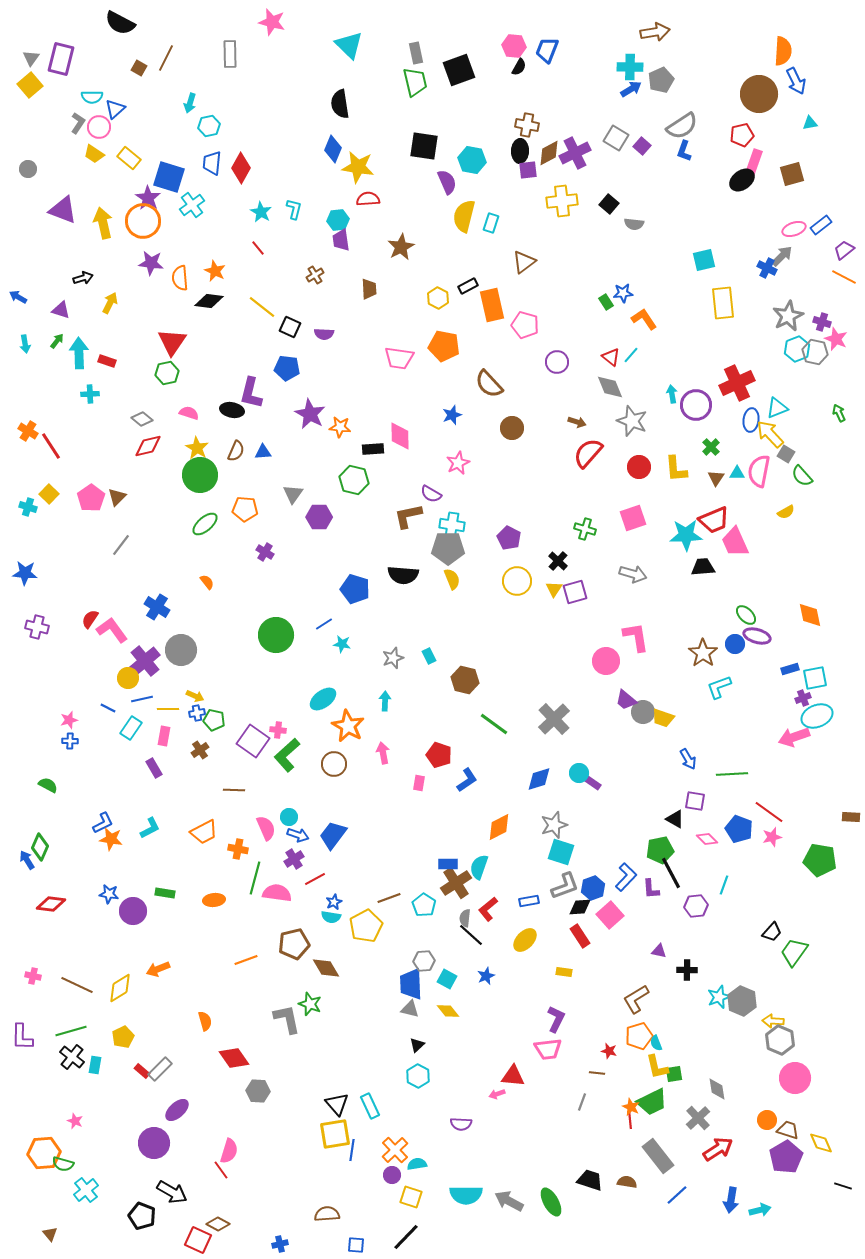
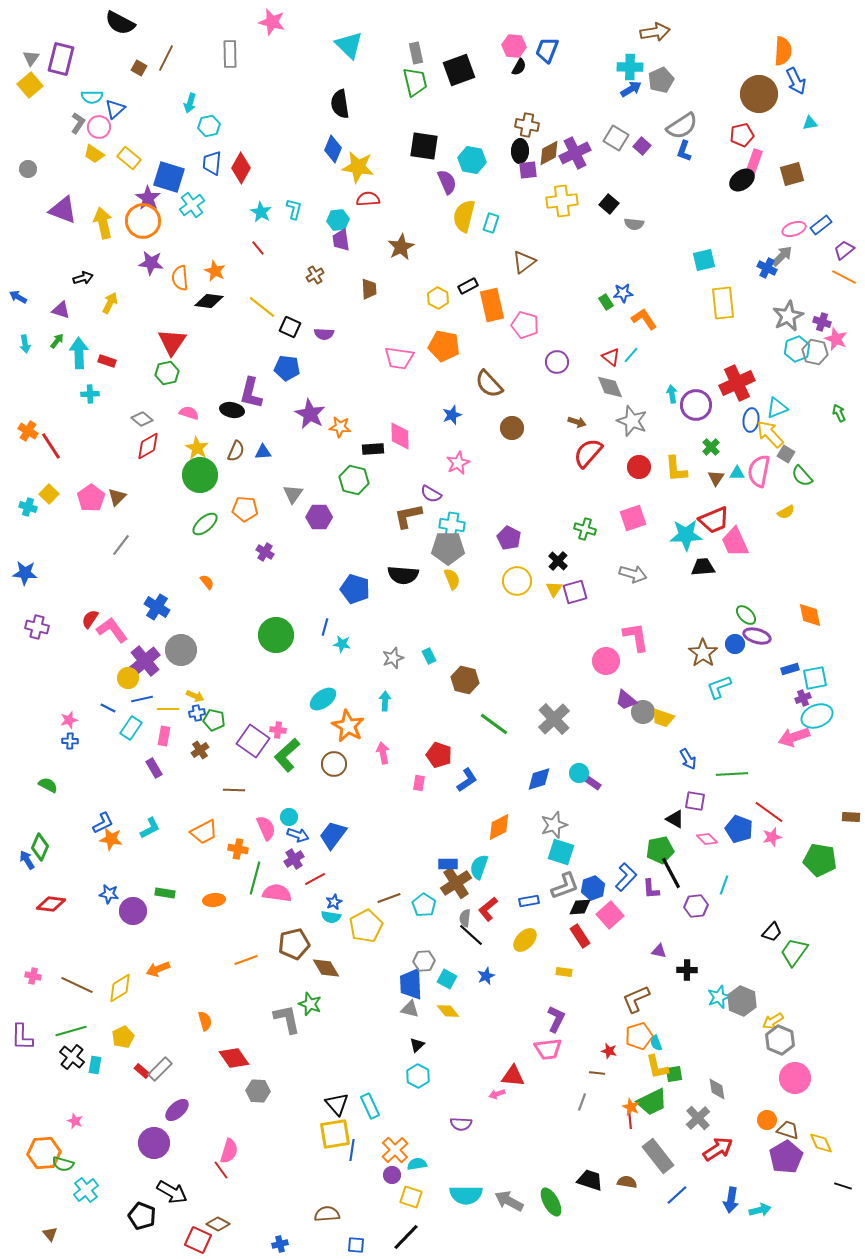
red diamond at (148, 446): rotated 16 degrees counterclockwise
blue line at (324, 624): moved 1 px right, 3 px down; rotated 42 degrees counterclockwise
brown L-shape at (636, 999): rotated 8 degrees clockwise
yellow arrow at (773, 1021): rotated 35 degrees counterclockwise
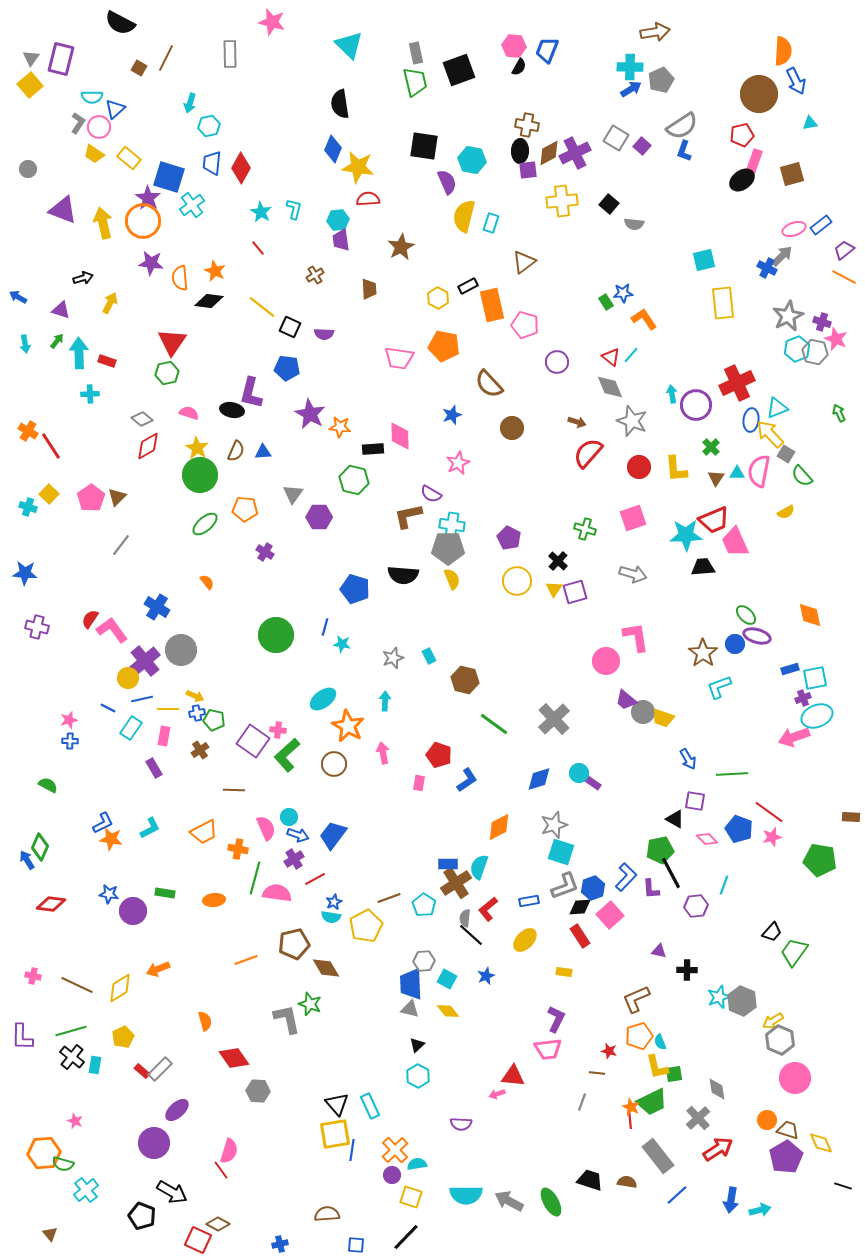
cyan semicircle at (656, 1043): moved 4 px right, 1 px up
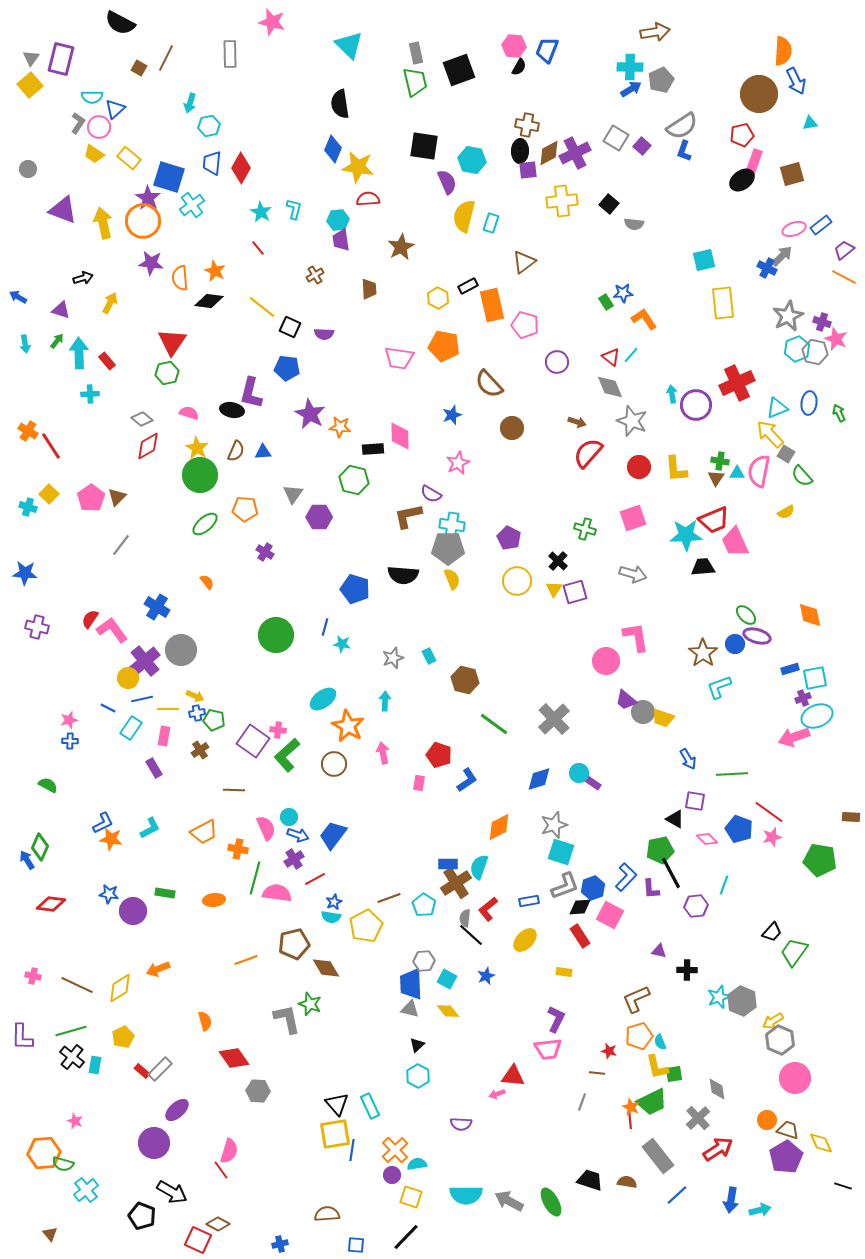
red rectangle at (107, 361): rotated 30 degrees clockwise
blue ellipse at (751, 420): moved 58 px right, 17 px up
green cross at (711, 447): moved 9 px right, 14 px down; rotated 36 degrees counterclockwise
pink square at (610, 915): rotated 20 degrees counterclockwise
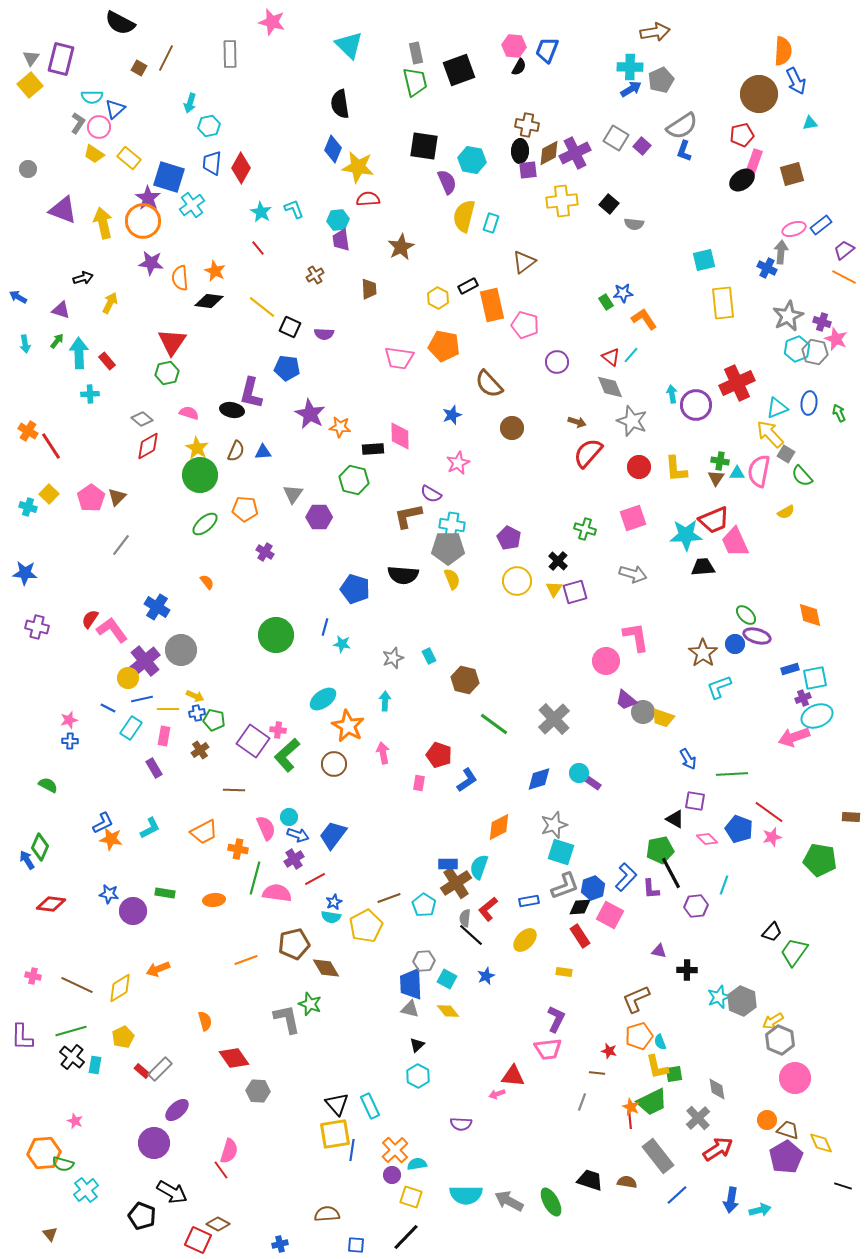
cyan L-shape at (294, 209): rotated 35 degrees counterclockwise
gray arrow at (782, 256): moved 1 px left, 4 px up; rotated 40 degrees counterclockwise
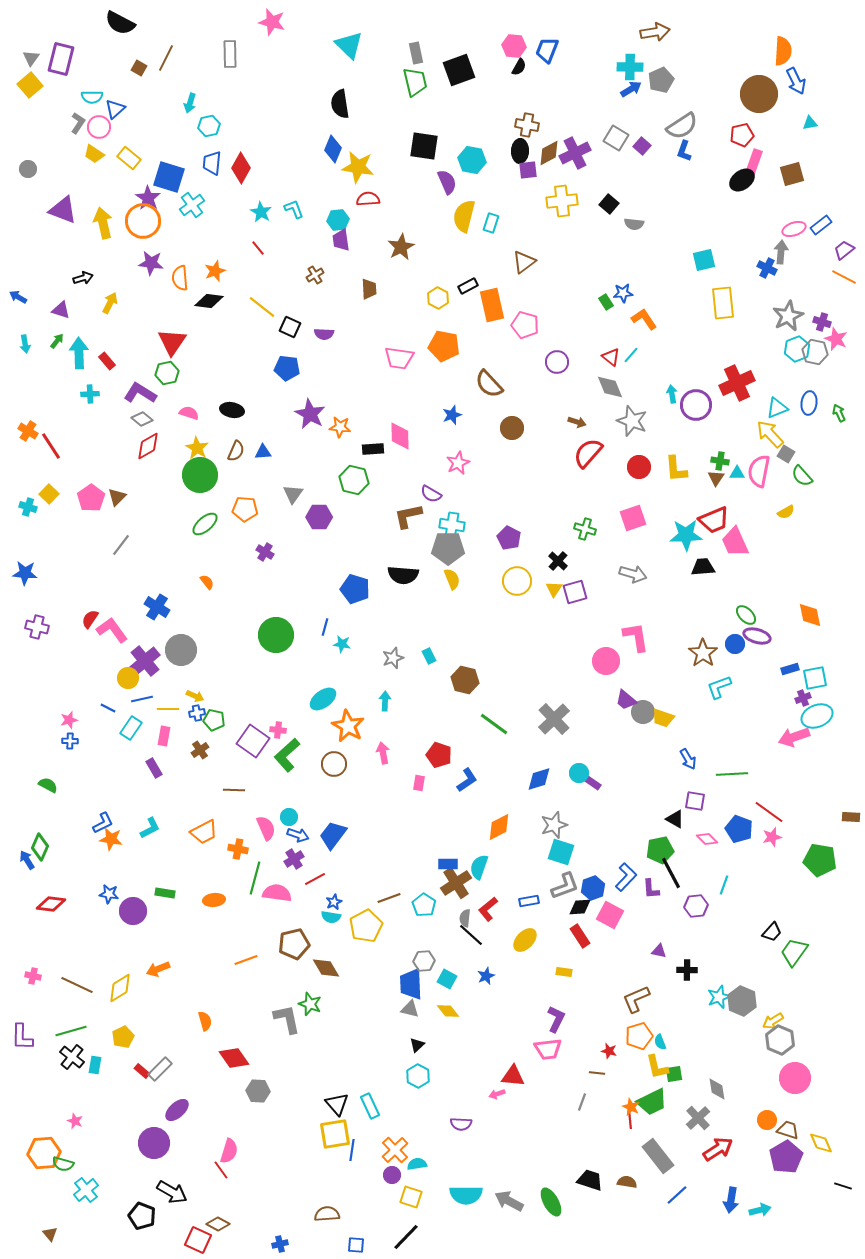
orange star at (215, 271): rotated 25 degrees clockwise
purple L-shape at (251, 393): moved 111 px left; rotated 108 degrees clockwise
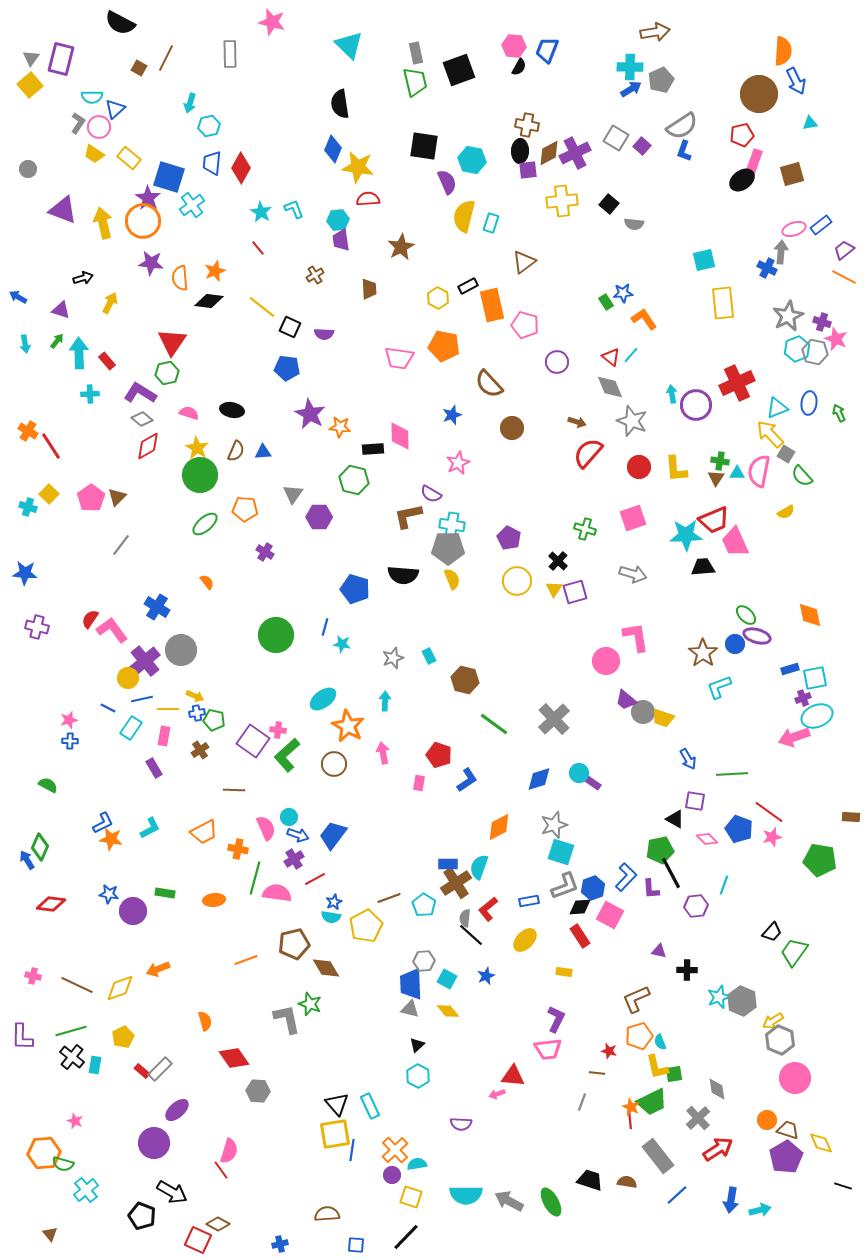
yellow diamond at (120, 988): rotated 12 degrees clockwise
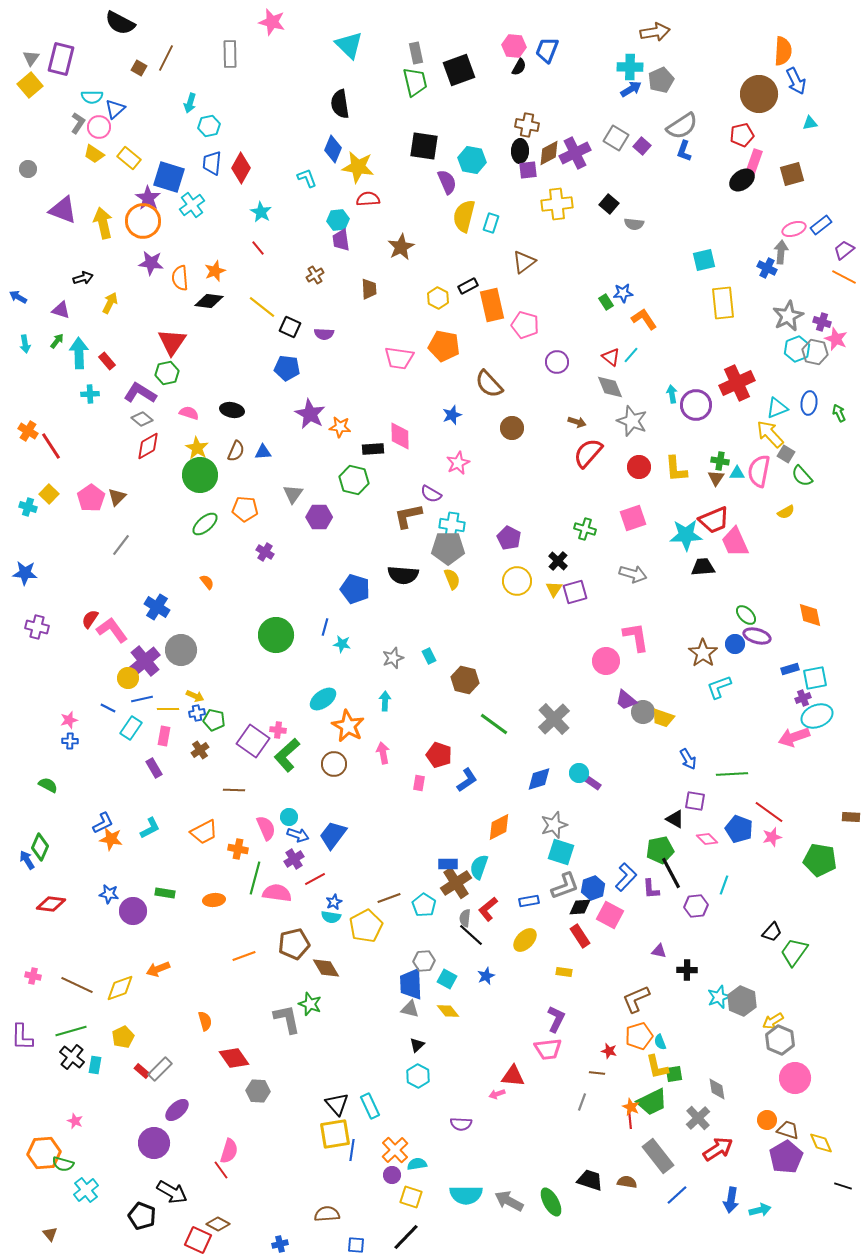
yellow cross at (562, 201): moved 5 px left, 3 px down
cyan L-shape at (294, 209): moved 13 px right, 31 px up
orange line at (246, 960): moved 2 px left, 4 px up
